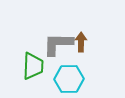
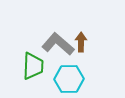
gray L-shape: rotated 40 degrees clockwise
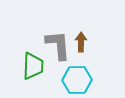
gray L-shape: moved 1 px down; rotated 44 degrees clockwise
cyan hexagon: moved 8 px right, 1 px down
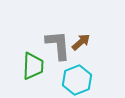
brown arrow: rotated 48 degrees clockwise
cyan hexagon: rotated 20 degrees counterclockwise
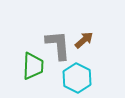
brown arrow: moved 3 px right, 2 px up
cyan hexagon: moved 2 px up; rotated 12 degrees counterclockwise
